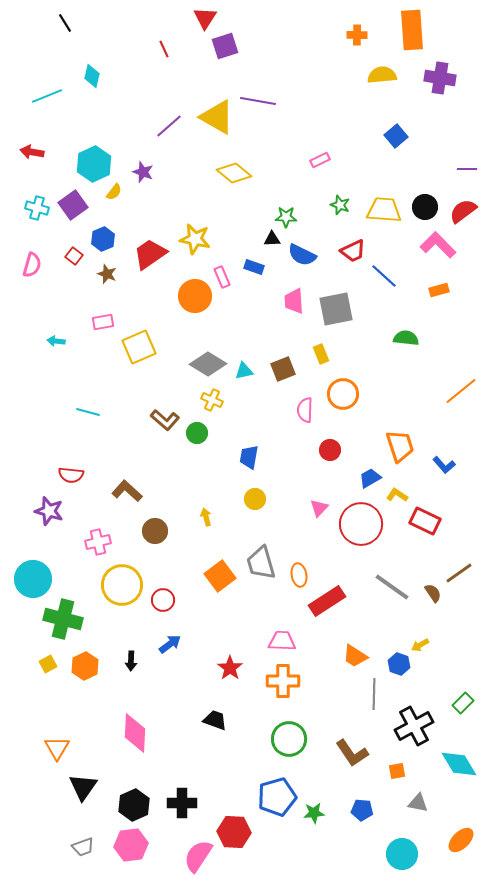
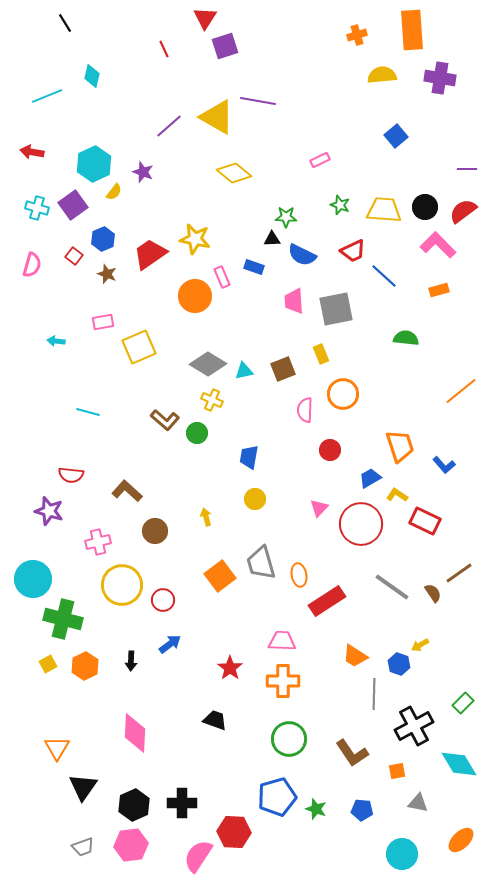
orange cross at (357, 35): rotated 18 degrees counterclockwise
green star at (314, 813): moved 2 px right, 4 px up; rotated 25 degrees clockwise
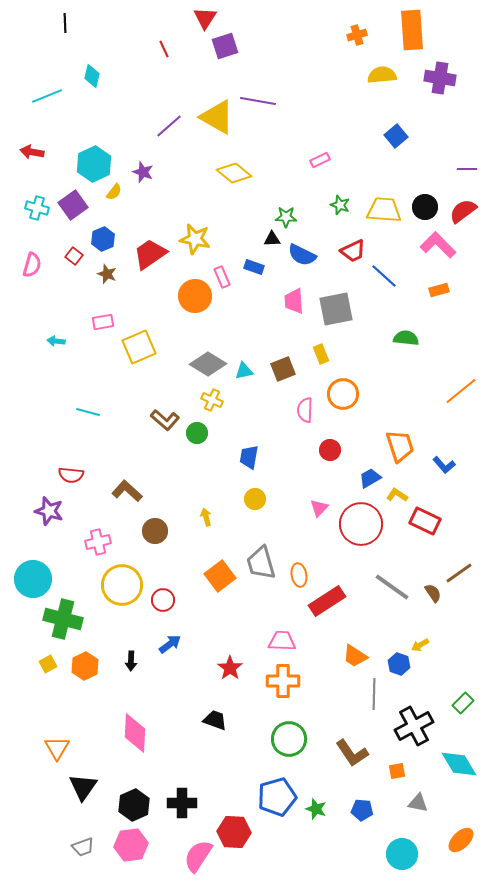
black line at (65, 23): rotated 30 degrees clockwise
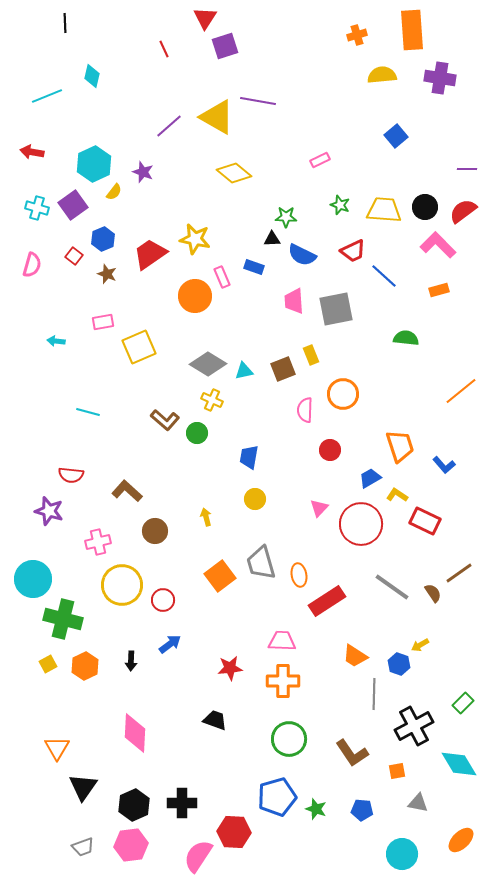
yellow rectangle at (321, 354): moved 10 px left, 1 px down
red star at (230, 668): rotated 30 degrees clockwise
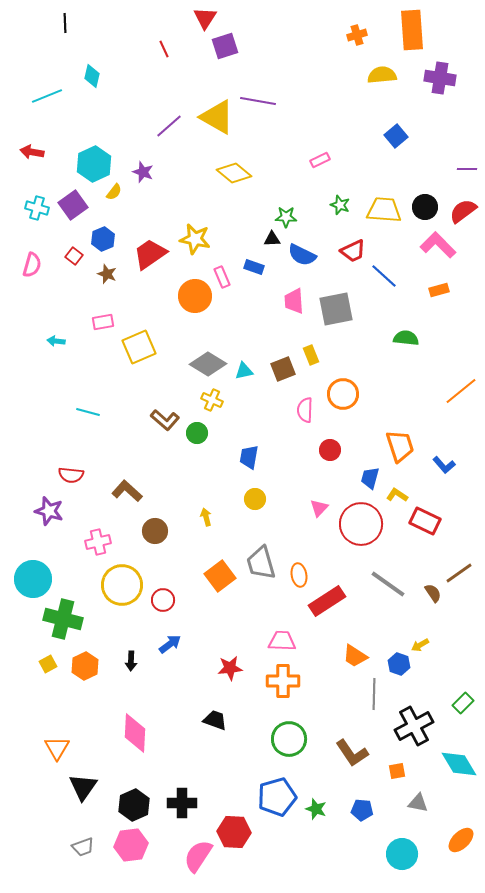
blue trapezoid at (370, 478): rotated 45 degrees counterclockwise
gray line at (392, 587): moved 4 px left, 3 px up
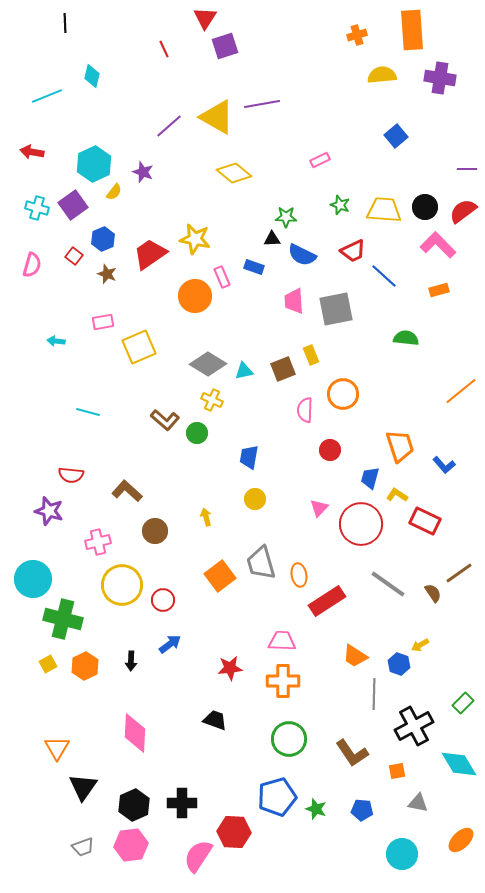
purple line at (258, 101): moved 4 px right, 3 px down; rotated 20 degrees counterclockwise
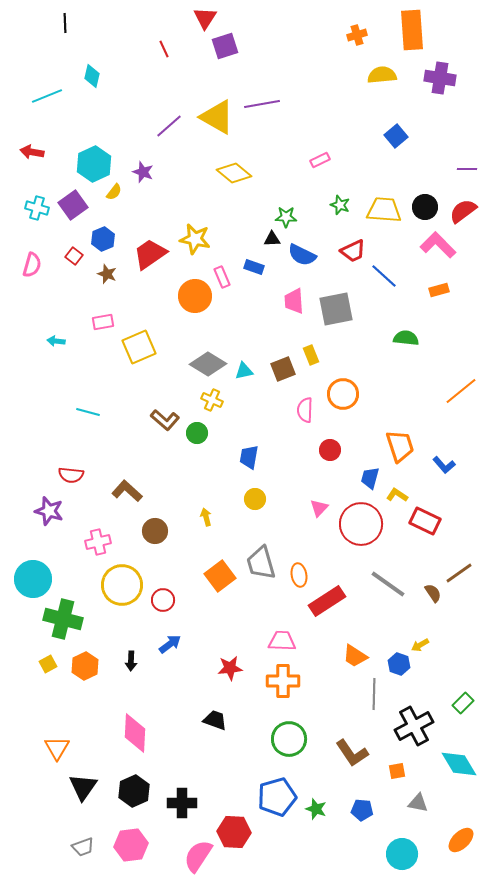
black hexagon at (134, 805): moved 14 px up
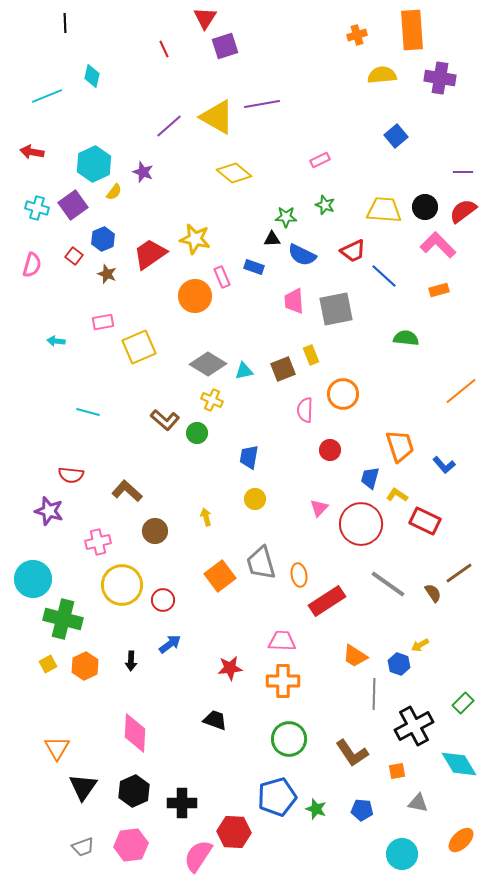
purple line at (467, 169): moved 4 px left, 3 px down
green star at (340, 205): moved 15 px left
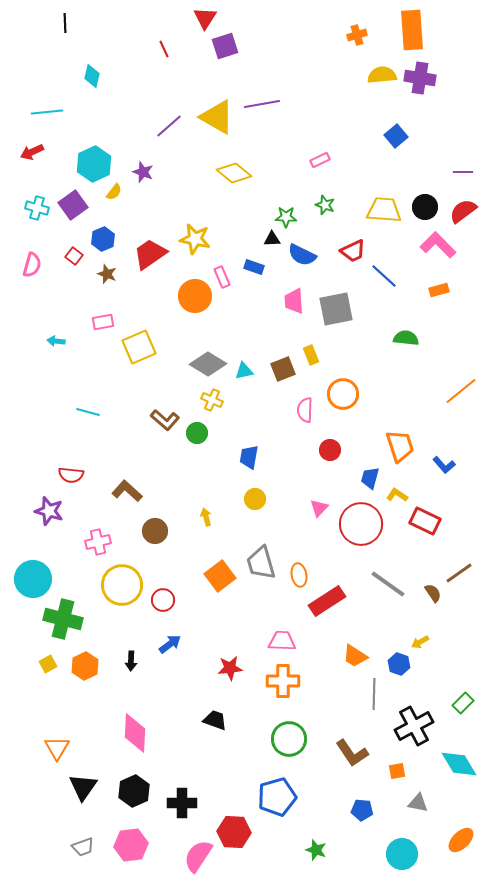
purple cross at (440, 78): moved 20 px left
cyan line at (47, 96): moved 16 px down; rotated 16 degrees clockwise
red arrow at (32, 152): rotated 35 degrees counterclockwise
yellow arrow at (420, 645): moved 3 px up
green star at (316, 809): moved 41 px down
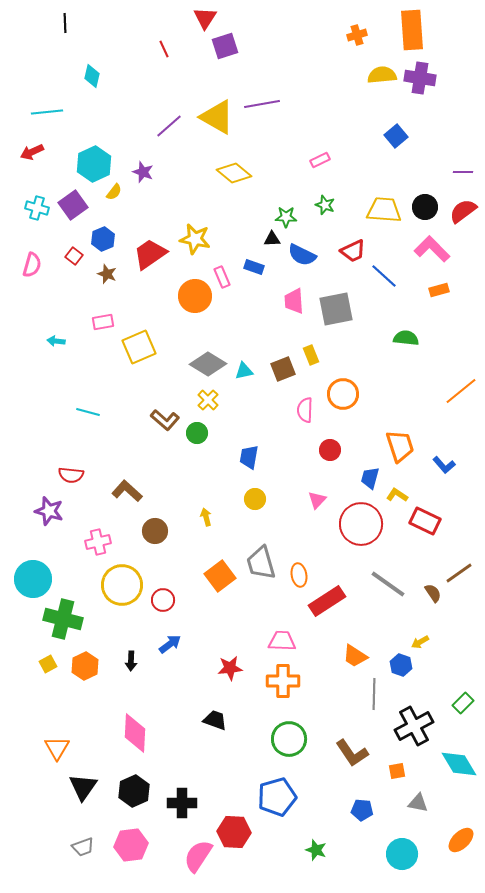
pink L-shape at (438, 245): moved 6 px left, 4 px down
yellow cross at (212, 400): moved 4 px left; rotated 20 degrees clockwise
pink triangle at (319, 508): moved 2 px left, 8 px up
blue hexagon at (399, 664): moved 2 px right, 1 px down
